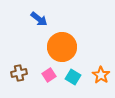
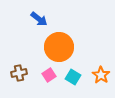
orange circle: moved 3 px left
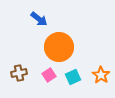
cyan square: rotated 35 degrees clockwise
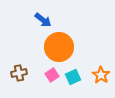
blue arrow: moved 4 px right, 1 px down
pink square: moved 3 px right
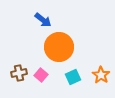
pink square: moved 11 px left; rotated 16 degrees counterclockwise
